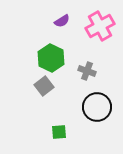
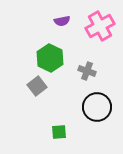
purple semicircle: rotated 21 degrees clockwise
green hexagon: moved 1 px left
gray square: moved 7 px left
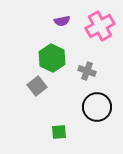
green hexagon: moved 2 px right
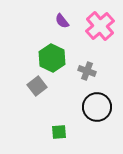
purple semicircle: rotated 63 degrees clockwise
pink cross: rotated 12 degrees counterclockwise
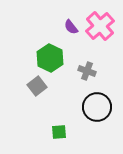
purple semicircle: moved 9 px right, 6 px down
green hexagon: moved 2 px left
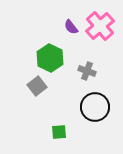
black circle: moved 2 px left
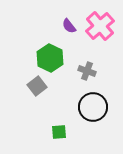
purple semicircle: moved 2 px left, 1 px up
black circle: moved 2 px left
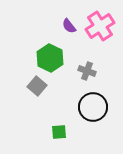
pink cross: rotated 8 degrees clockwise
gray square: rotated 12 degrees counterclockwise
